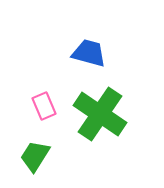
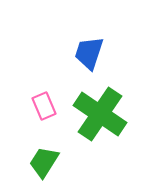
blue trapezoid: rotated 87 degrees counterclockwise
green trapezoid: moved 9 px right, 6 px down
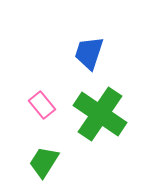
pink rectangle: moved 2 px left, 1 px up; rotated 16 degrees counterclockwise
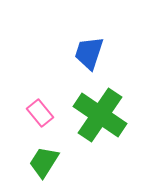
pink rectangle: moved 2 px left, 8 px down
green cross: moved 1 px down
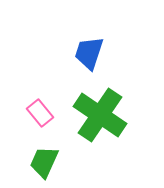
green trapezoid: rotated 8 degrees counterclockwise
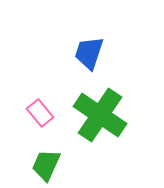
green trapezoid: moved 2 px right, 3 px down
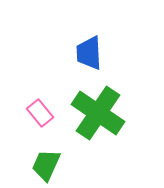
blue trapezoid: rotated 21 degrees counterclockwise
green cross: moved 2 px left, 2 px up
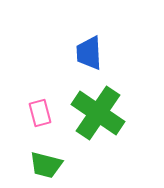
pink rectangle: rotated 24 degrees clockwise
green trapezoid: rotated 100 degrees counterclockwise
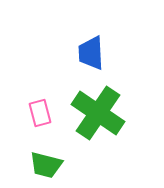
blue trapezoid: moved 2 px right
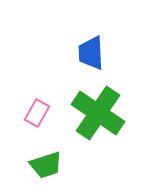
pink rectangle: moved 3 px left; rotated 44 degrees clockwise
green trapezoid: rotated 32 degrees counterclockwise
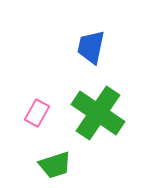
blue trapezoid: moved 6 px up; rotated 15 degrees clockwise
green trapezoid: moved 9 px right
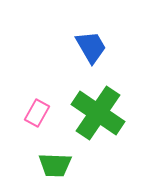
blue trapezoid: rotated 138 degrees clockwise
green trapezoid: rotated 20 degrees clockwise
